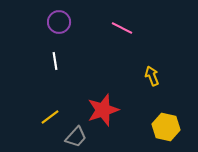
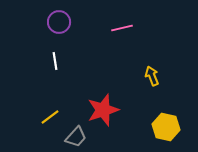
pink line: rotated 40 degrees counterclockwise
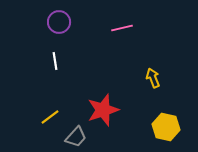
yellow arrow: moved 1 px right, 2 px down
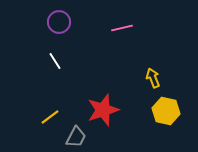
white line: rotated 24 degrees counterclockwise
yellow hexagon: moved 16 px up
gray trapezoid: rotated 15 degrees counterclockwise
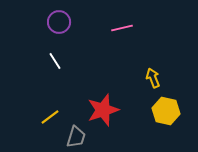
gray trapezoid: rotated 10 degrees counterclockwise
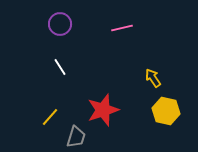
purple circle: moved 1 px right, 2 px down
white line: moved 5 px right, 6 px down
yellow arrow: rotated 12 degrees counterclockwise
yellow line: rotated 12 degrees counterclockwise
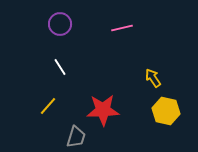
red star: rotated 16 degrees clockwise
yellow line: moved 2 px left, 11 px up
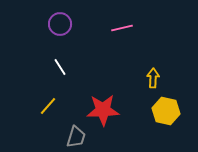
yellow arrow: rotated 36 degrees clockwise
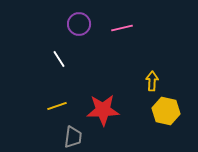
purple circle: moved 19 px right
white line: moved 1 px left, 8 px up
yellow arrow: moved 1 px left, 3 px down
yellow line: moved 9 px right; rotated 30 degrees clockwise
gray trapezoid: moved 3 px left; rotated 10 degrees counterclockwise
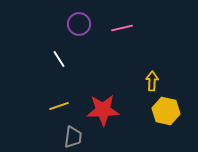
yellow line: moved 2 px right
